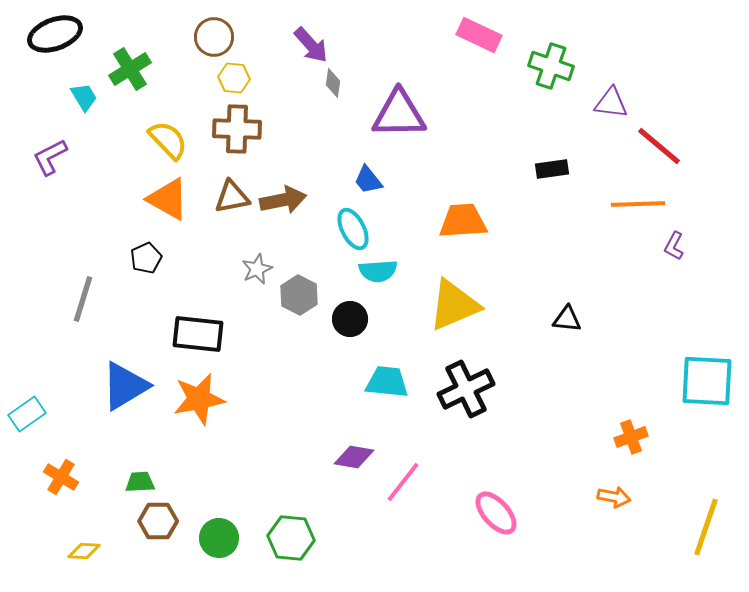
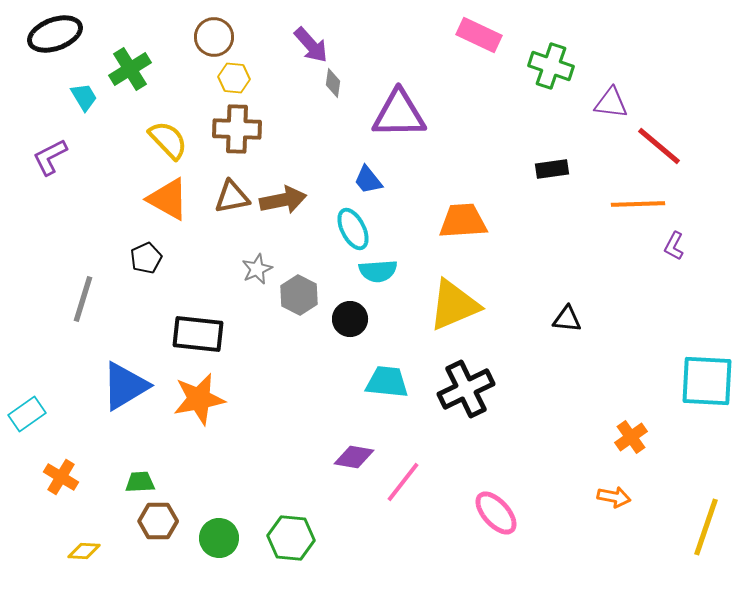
orange cross at (631, 437): rotated 16 degrees counterclockwise
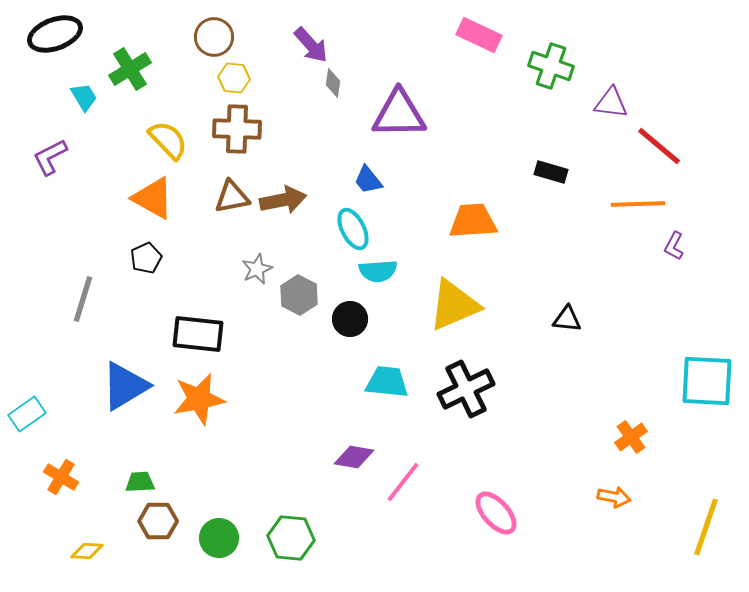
black rectangle at (552, 169): moved 1 px left, 3 px down; rotated 24 degrees clockwise
orange triangle at (168, 199): moved 15 px left, 1 px up
orange trapezoid at (463, 221): moved 10 px right
yellow diamond at (84, 551): moved 3 px right
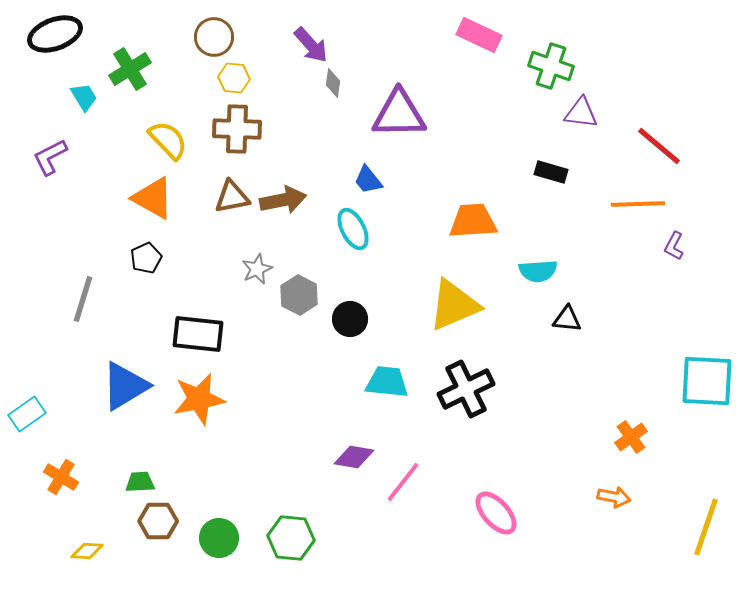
purple triangle at (611, 103): moved 30 px left, 10 px down
cyan semicircle at (378, 271): moved 160 px right
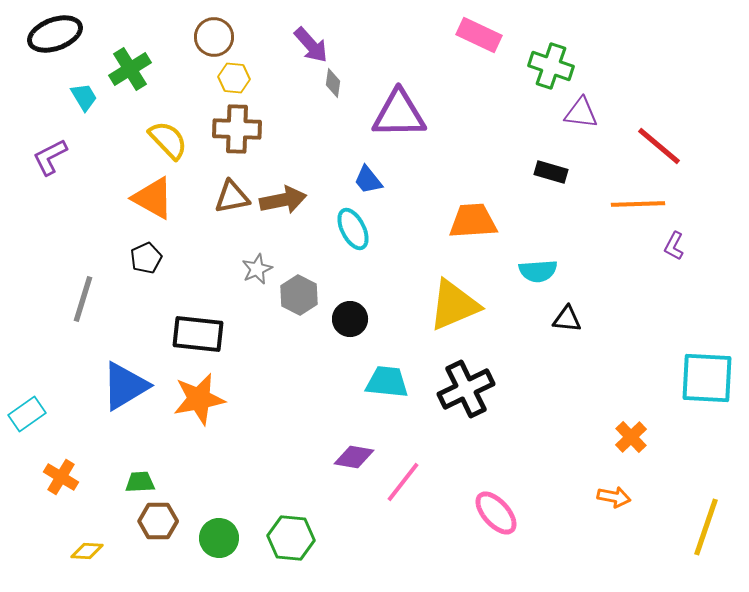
cyan square at (707, 381): moved 3 px up
orange cross at (631, 437): rotated 8 degrees counterclockwise
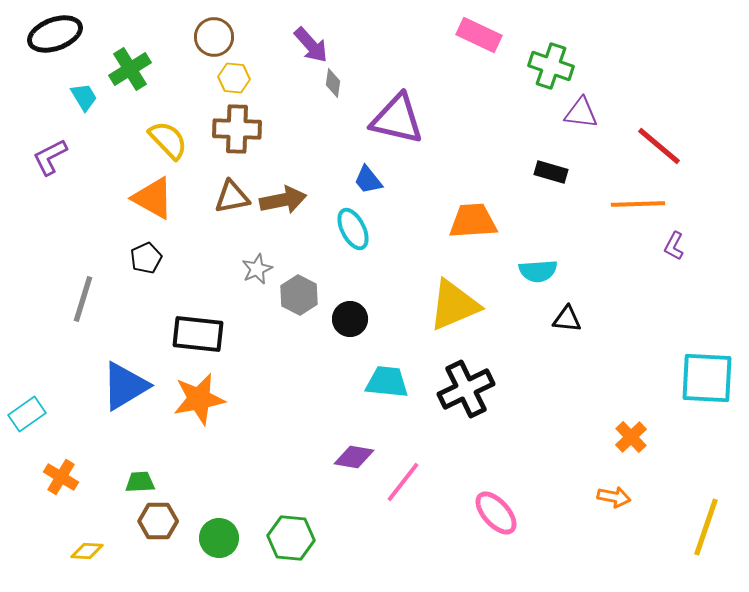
purple triangle at (399, 114): moved 2 px left, 5 px down; rotated 14 degrees clockwise
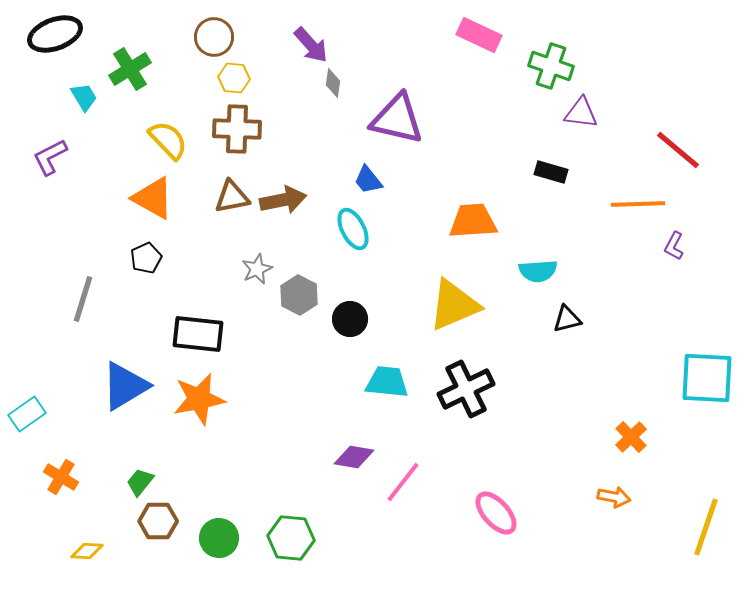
red line at (659, 146): moved 19 px right, 4 px down
black triangle at (567, 319): rotated 20 degrees counterclockwise
green trapezoid at (140, 482): rotated 48 degrees counterclockwise
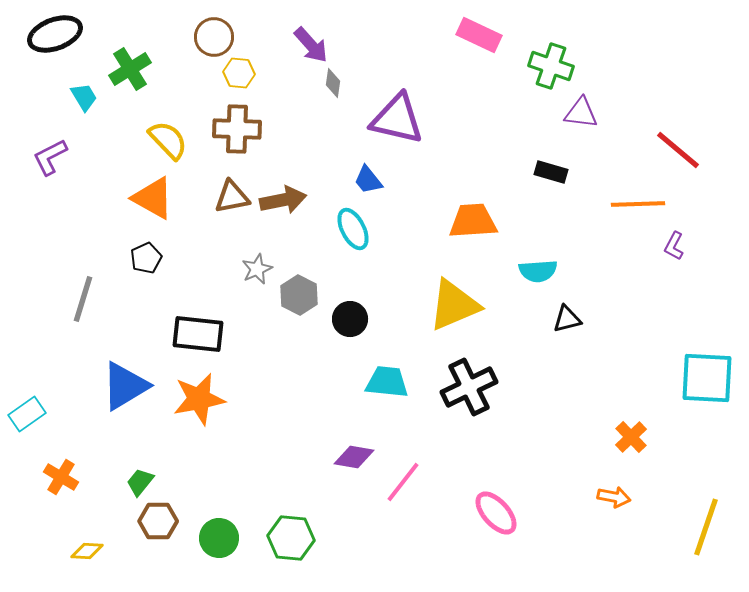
yellow hexagon at (234, 78): moved 5 px right, 5 px up
black cross at (466, 389): moved 3 px right, 2 px up
